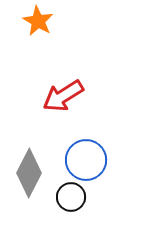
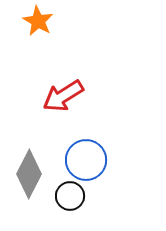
gray diamond: moved 1 px down
black circle: moved 1 px left, 1 px up
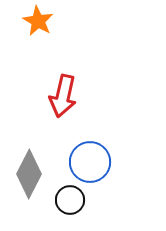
red arrow: rotated 45 degrees counterclockwise
blue circle: moved 4 px right, 2 px down
black circle: moved 4 px down
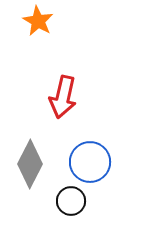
red arrow: moved 1 px down
gray diamond: moved 1 px right, 10 px up
black circle: moved 1 px right, 1 px down
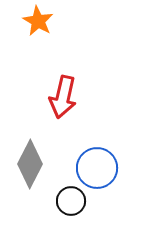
blue circle: moved 7 px right, 6 px down
